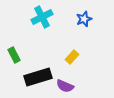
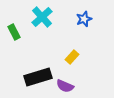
cyan cross: rotated 15 degrees counterclockwise
green rectangle: moved 23 px up
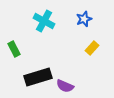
cyan cross: moved 2 px right, 4 px down; rotated 20 degrees counterclockwise
green rectangle: moved 17 px down
yellow rectangle: moved 20 px right, 9 px up
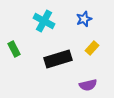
black rectangle: moved 20 px right, 18 px up
purple semicircle: moved 23 px right, 1 px up; rotated 36 degrees counterclockwise
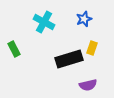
cyan cross: moved 1 px down
yellow rectangle: rotated 24 degrees counterclockwise
black rectangle: moved 11 px right
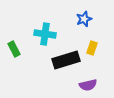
cyan cross: moved 1 px right, 12 px down; rotated 20 degrees counterclockwise
black rectangle: moved 3 px left, 1 px down
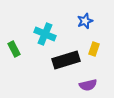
blue star: moved 1 px right, 2 px down
cyan cross: rotated 15 degrees clockwise
yellow rectangle: moved 2 px right, 1 px down
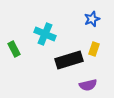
blue star: moved 7 px right, 2 px up
black rectangle: moved 3 px right
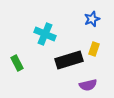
green rectangle: moved 3 px right, 14 px down
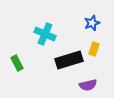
blue star: moved 4 px down
